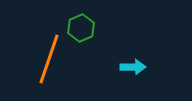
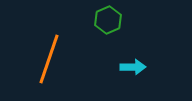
green hexagon: moved 27 px right, 8 px up
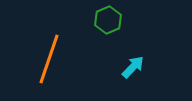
cyan arrow: rotated 45 degrees counterclockwise
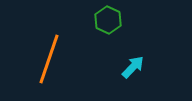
green hexagon: rotated 12 degrees counterclockwise
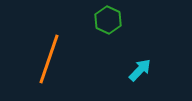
cyan arrow: moved 7 px right, 3 px down
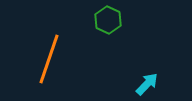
cyan arrow: moved 7 px right, 14 px down
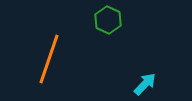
cyan arrow: moved 2 px left
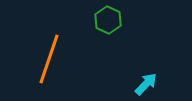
cyan arrow: moved 1 px right
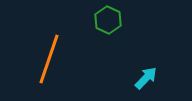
cyan arrow: moved 6 px up
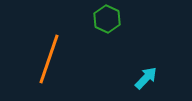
green hexagon: moved 1 px left, 1 px up
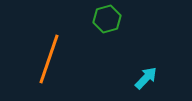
green hexagon: rotated 20 degrees clockwise
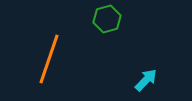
cyan arrow: moved 2 px down
